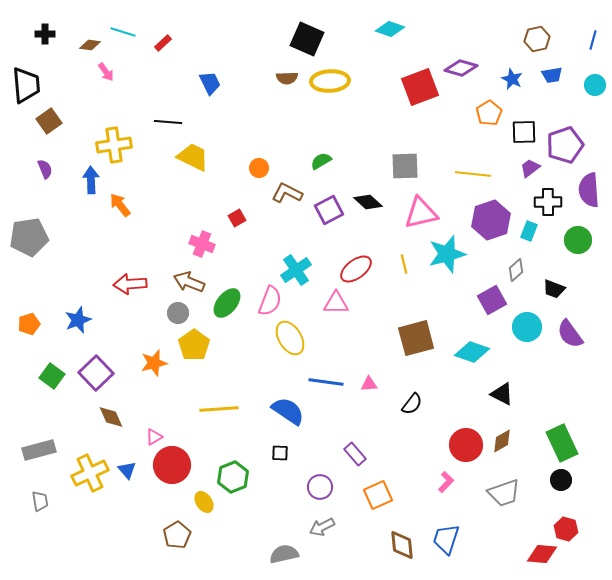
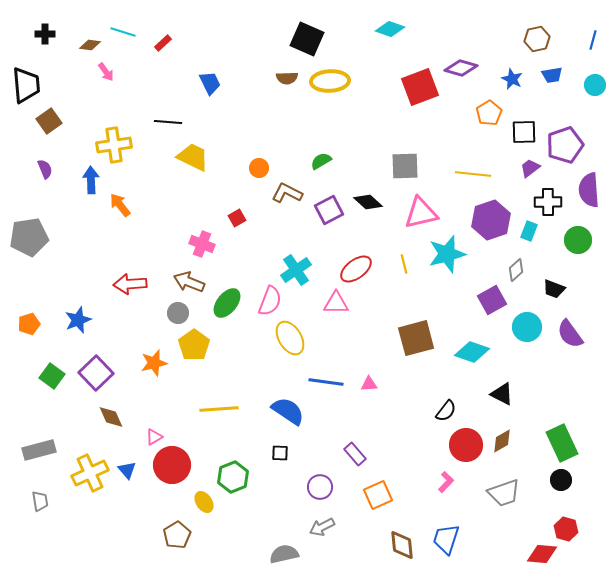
black semicircle at (412, 404): moved 34 px right, 7 px down
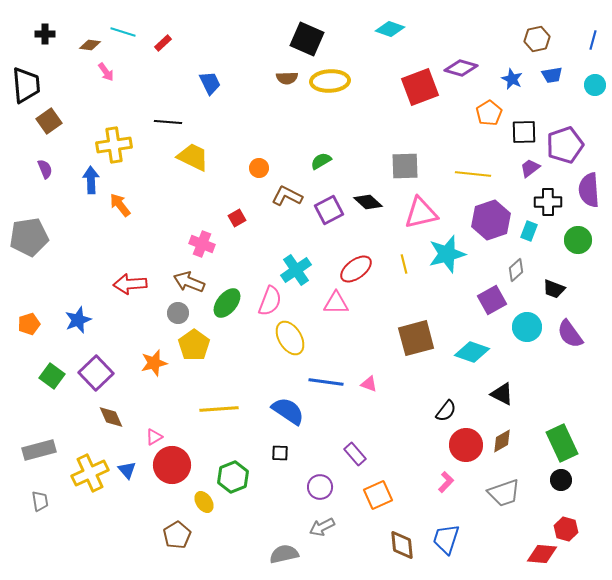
brown L-shape at (287, 193): moved 3 px down
pink triangle at (369, 384): rotated 24 degrees clockwise
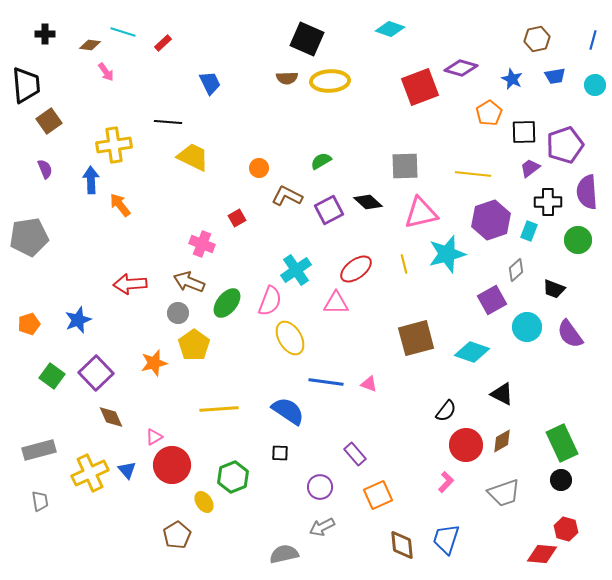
blue trapezoid at (552, 75): moved 3 px right, 1 px down
purple semicircle at (589, 190): moved 2 px left, 2 px down
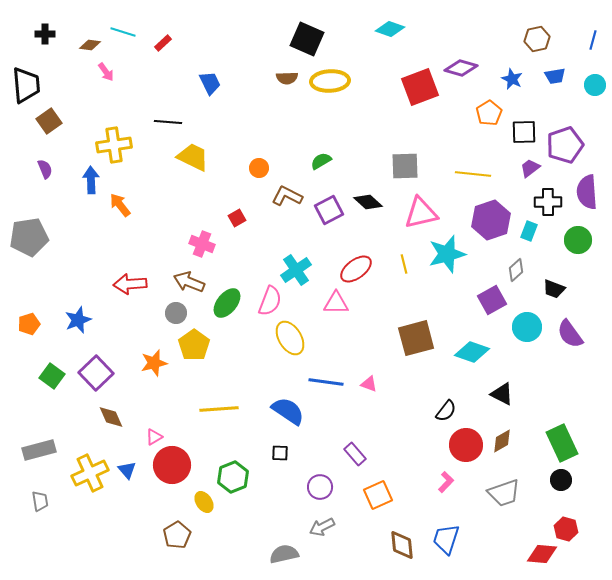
gray circle at (178, 313): moved 2 px left
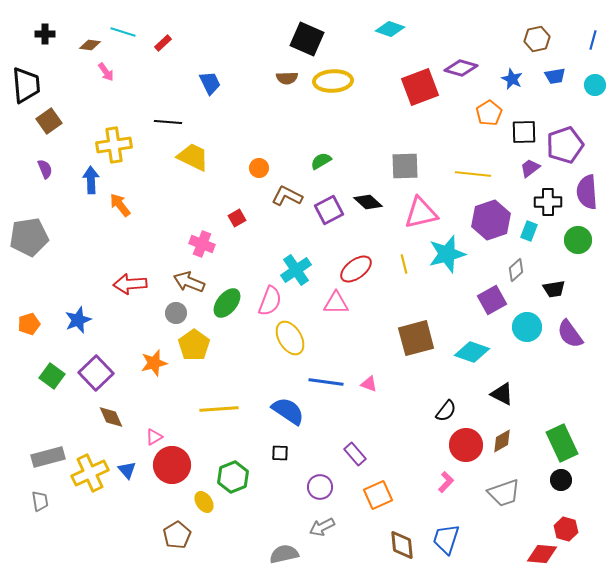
yellow ellipse at (330, 81): moved 3 px right
black trapezoid at (554, 289): rotated 30 degrees counterclockwise
gray rectangle at (39, 450): moved 9 px right, 7 px down
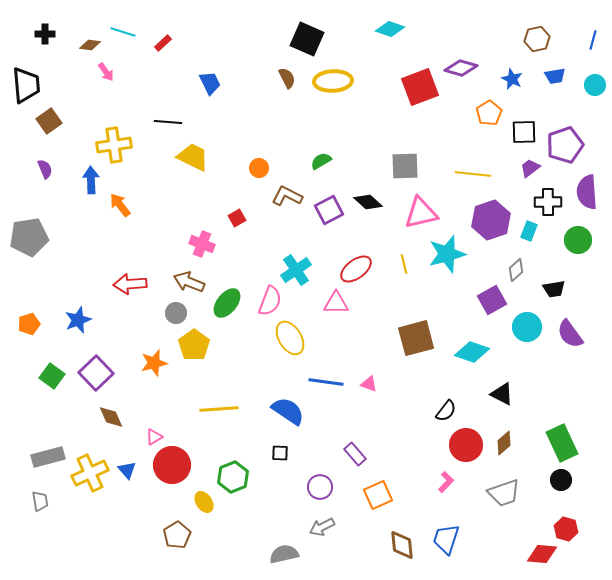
brown semicircle at (287, 78): rotated 115 degrees counterclockwise
brown diamond at (502, 441): moved 2 px right, 2 px down; rotated 10 degrees counterclockwise
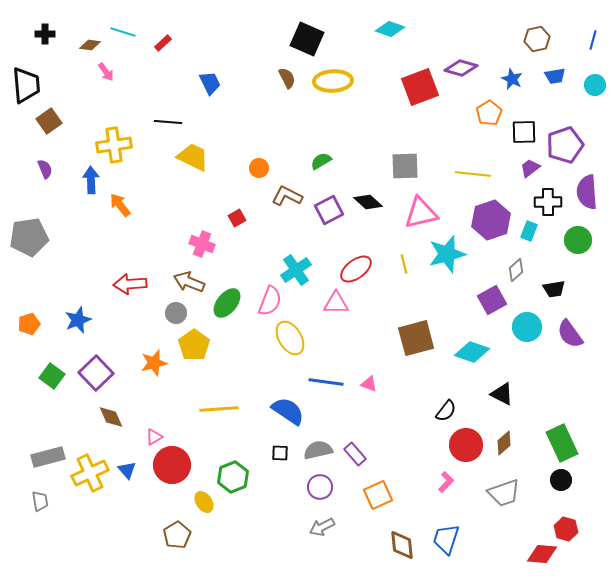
gray semicircle at (284, 554): moved 34 px right, 104 px up
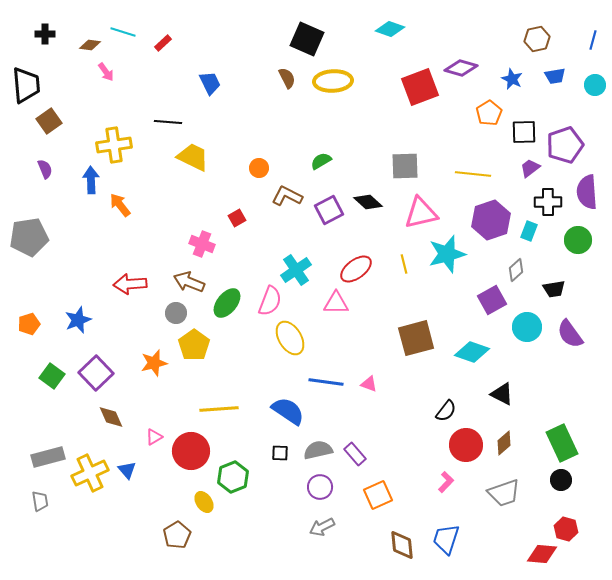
red circle at (172, 465): moved 19 px right, 14 px up
